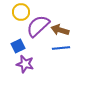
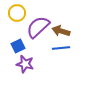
yellow circle: moved 4 px left, 1 px down
purple semicircle: moved 1 px down
brown arrow: moved 1 px right, 1 px down
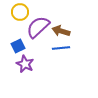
yellow circle: moved 3 px right, 1 px up
purple star: rotated 12 degrees clockwise
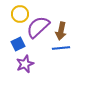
yellow circle: moved 2 px down
brown arrow: rotated 96 degrees counterclockwise
blue square: moved 2 px up
purple star: rotated 24 degrees clockwise
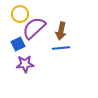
purple semicircle: moved 4 px left, 1 px down
purple star: rotated 18 degrees clockwise
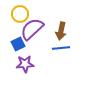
purple semicircle: moved 2 px left, 1 px down
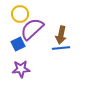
brown arrow: moved 4 px down
purple star: moved 4 px left, 5 px down
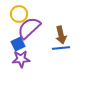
yellow circle: moved 1 px left
purple semicircle: moved 3 px left, 1 px up
brown arrow: rotated 24 degrees counterclockwise
purple star: moved 10 px up
